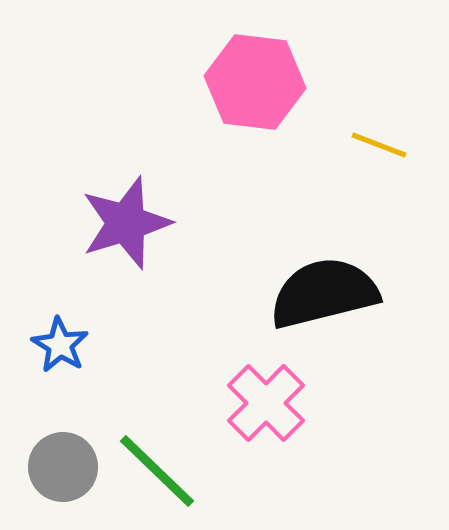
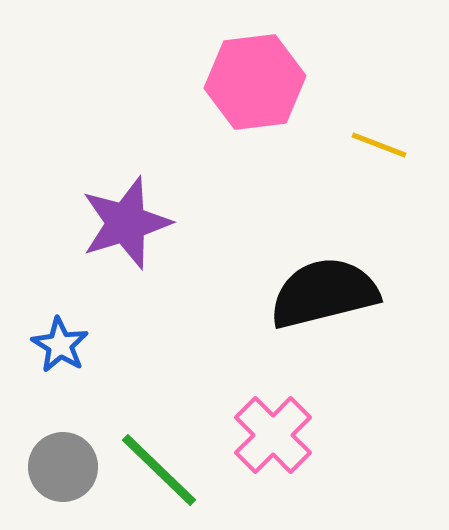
pink hexagon: rotated 14 degrees counterclockwise
pink cross: moved 7 px right, 32 px down
green line: moved 2 px right, 1 px up
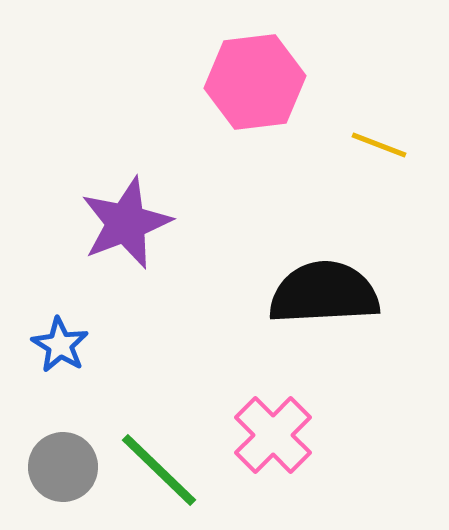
purple star: rotated 4 degrees counterclockwise
black semicircle: rotated 11 degrees clockwise
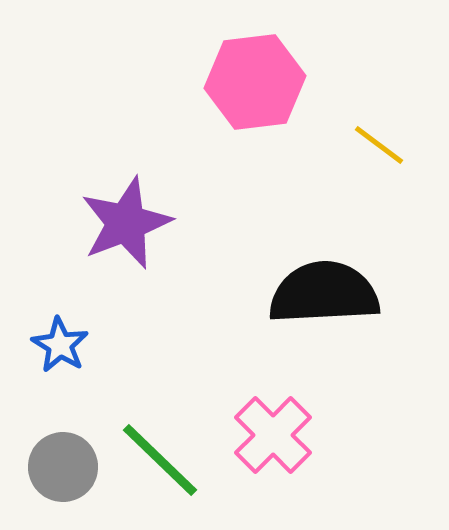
yellow line: rotated 16 degrees clockwise
green line: moved 1 px right, 10 px up
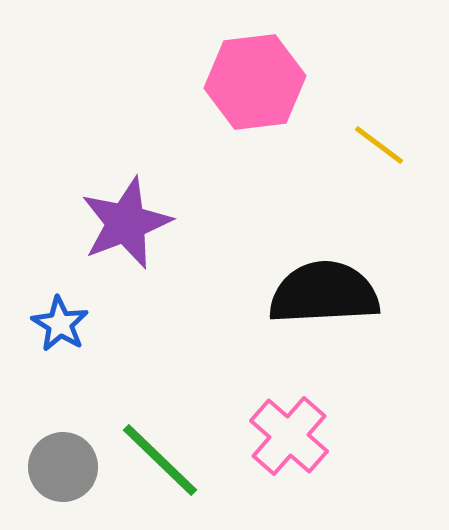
blue star: moved 21 px up
pink cross: moved 16 px right, 1 px down; rotated 4 degrees counterclockwise
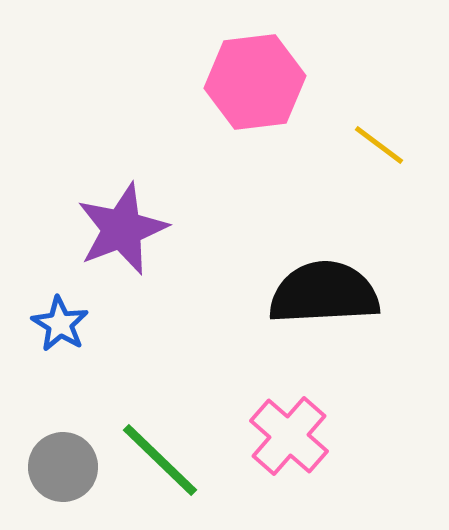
purple star: moved 4 px left, 6 px down
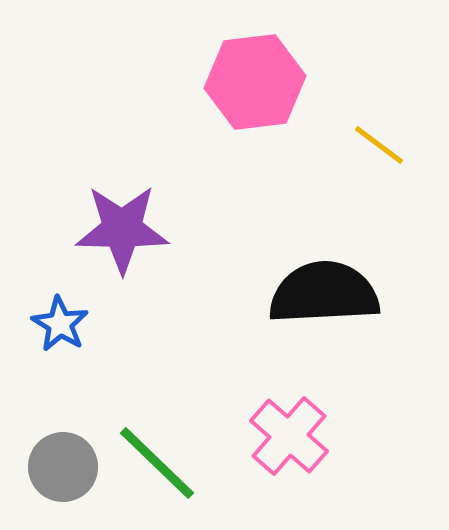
purple star: rotated 22 degrees clockwise
green line: moved 3 px left, 3 px down
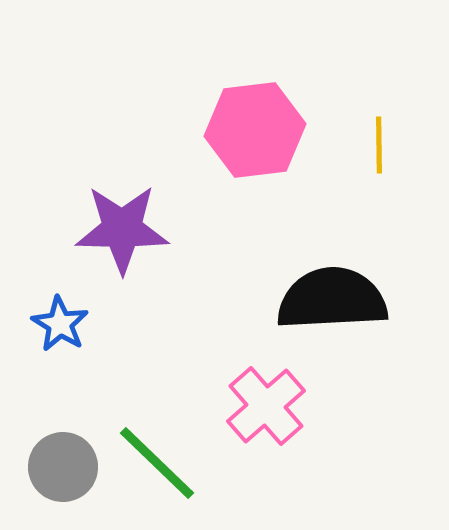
pink hexagon: moved 48 px down
yellow line: rotated 52 degrees clockwise
black semicircle: moved 8 px right, 6 px down
pink cross: moved 23 px left, 30 px up; rotated 8 degrees clockwise
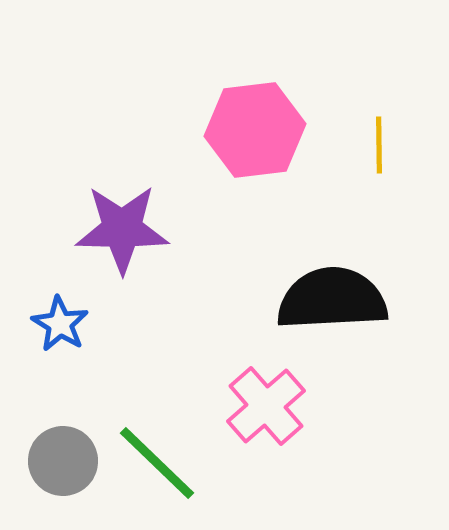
gray circle: moved 6 px up
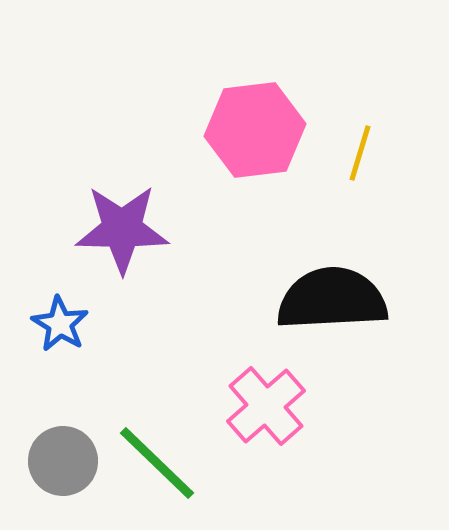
yellow line: moved 19 px left, 8 px down; rotated 18 degrees clockwise
